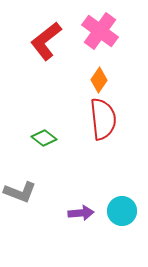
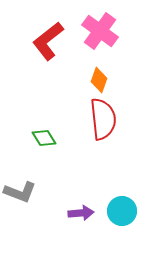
red L-shape: moved 2 px right
orange diamond: rotated 15 degrees counterclockwise
green diamond: rotated 20 degrees clockwise
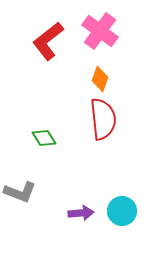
orange diamond: moved 1 px right, 1 px up
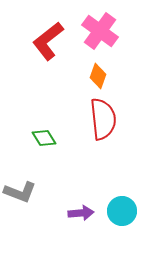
orange diamond: moved 2 px left, 3 px up
